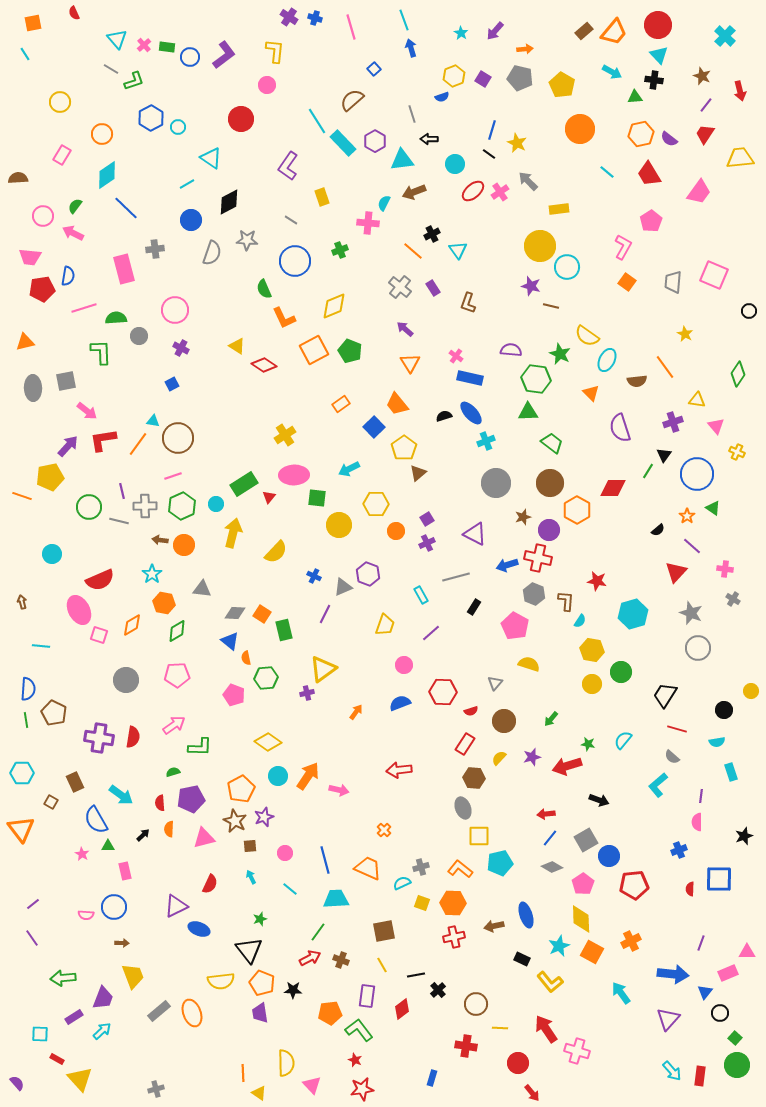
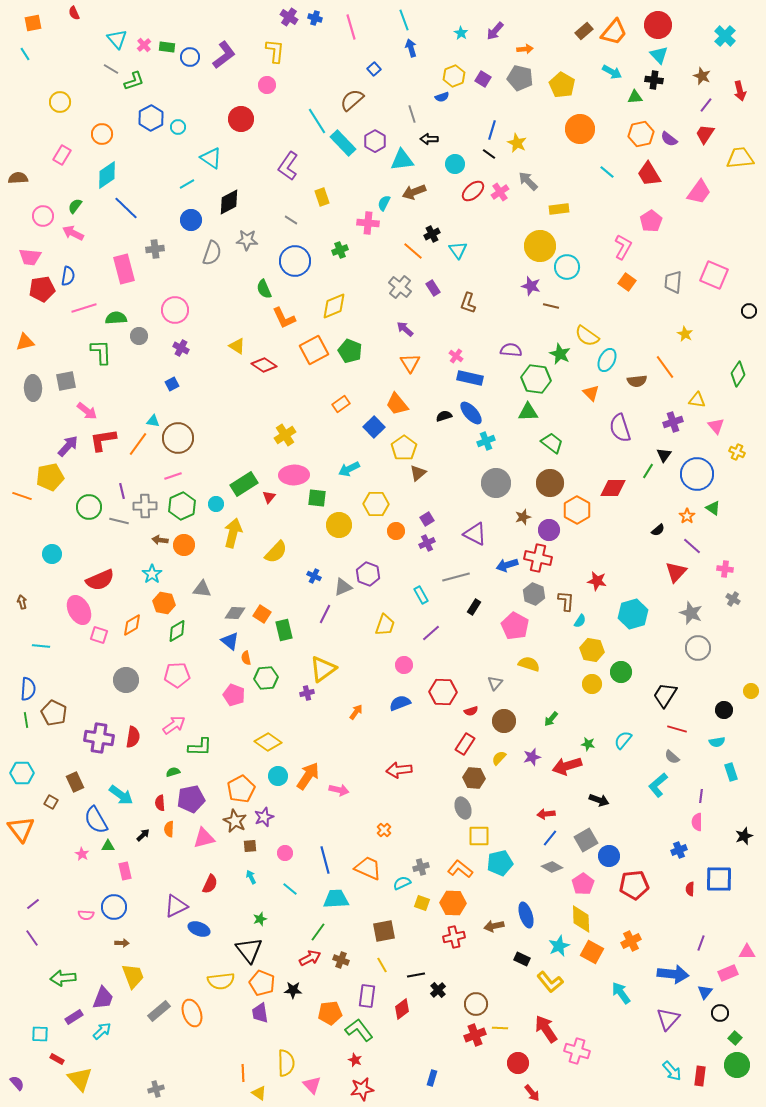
red cross at (466, 1046): moved 9 px right, 11 px up; rotated 30 degrees counterclockwise
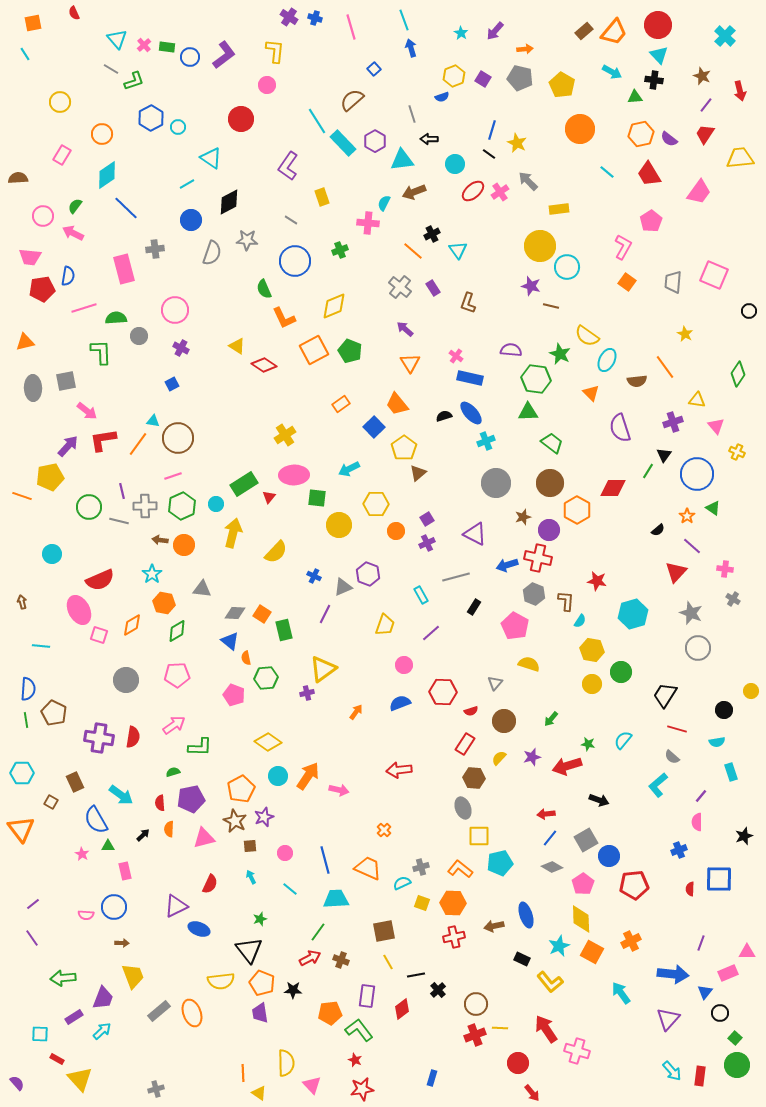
purple line at (701, 796): rotated 32 degrees clockwise
yellow line at (382, 965): moved 6 px right, 3 px up
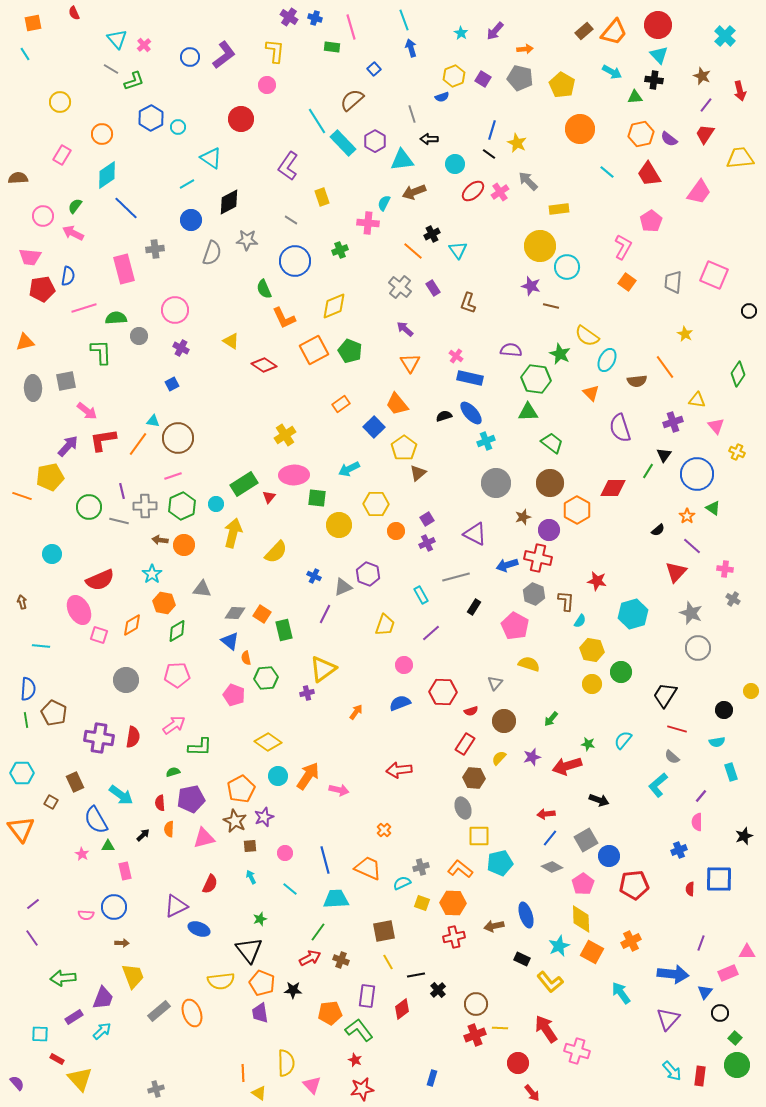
green rectangle at (167, 47): moved 165 px right
yellow triangle at (237, 346): moved 6 px left, 5 px up
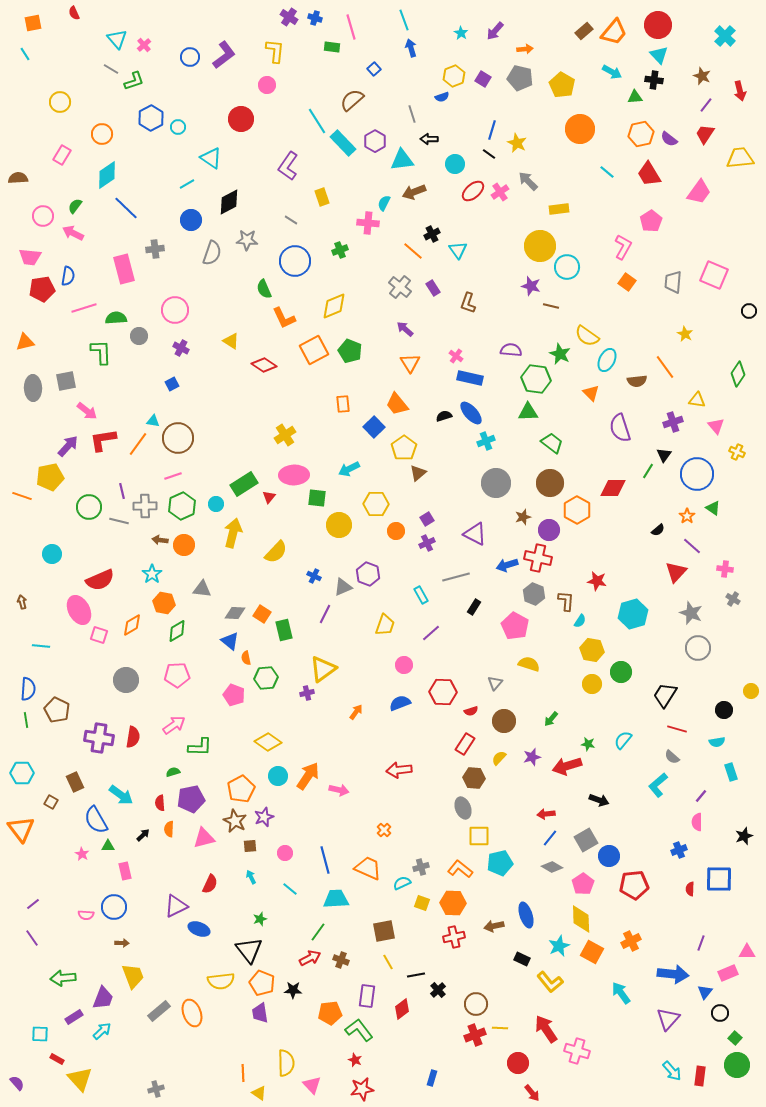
orange rectangle at (341, 404): moved 2 px right; rotated 60 degrees counterclockwise
brown pentagon at (54, 713): moved 3 px right, 3 px up
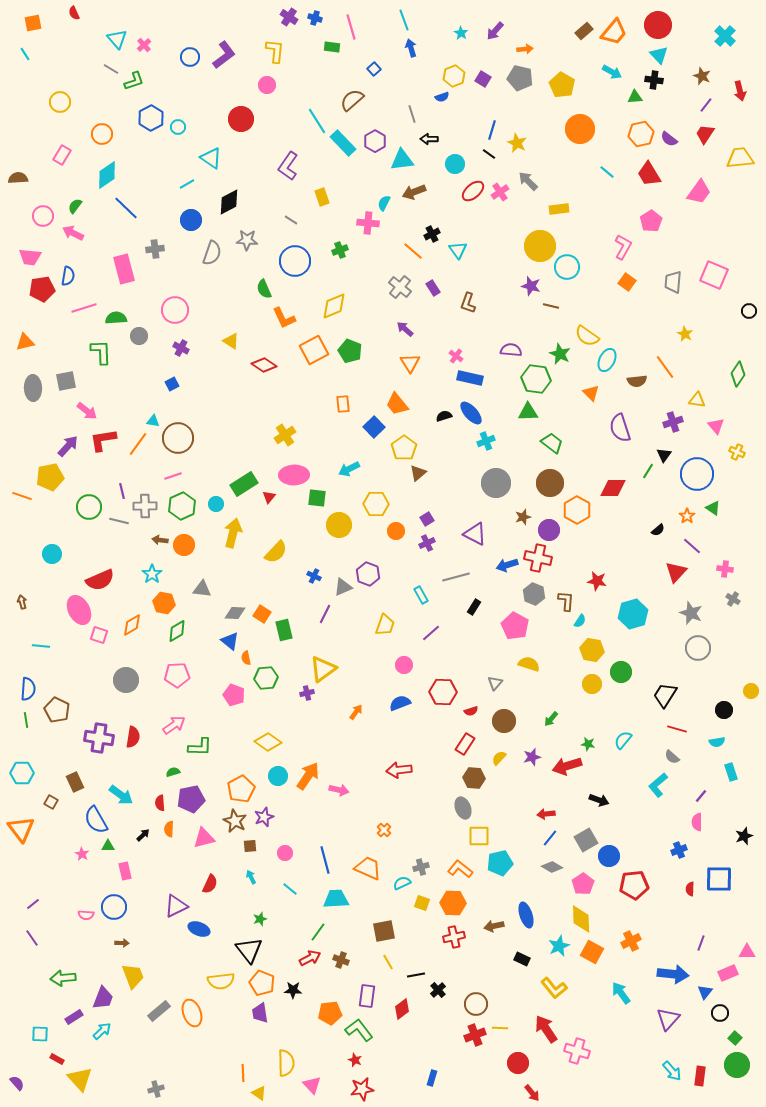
yellow L-shape at (550, 982): moved 4 px right, 6 px down
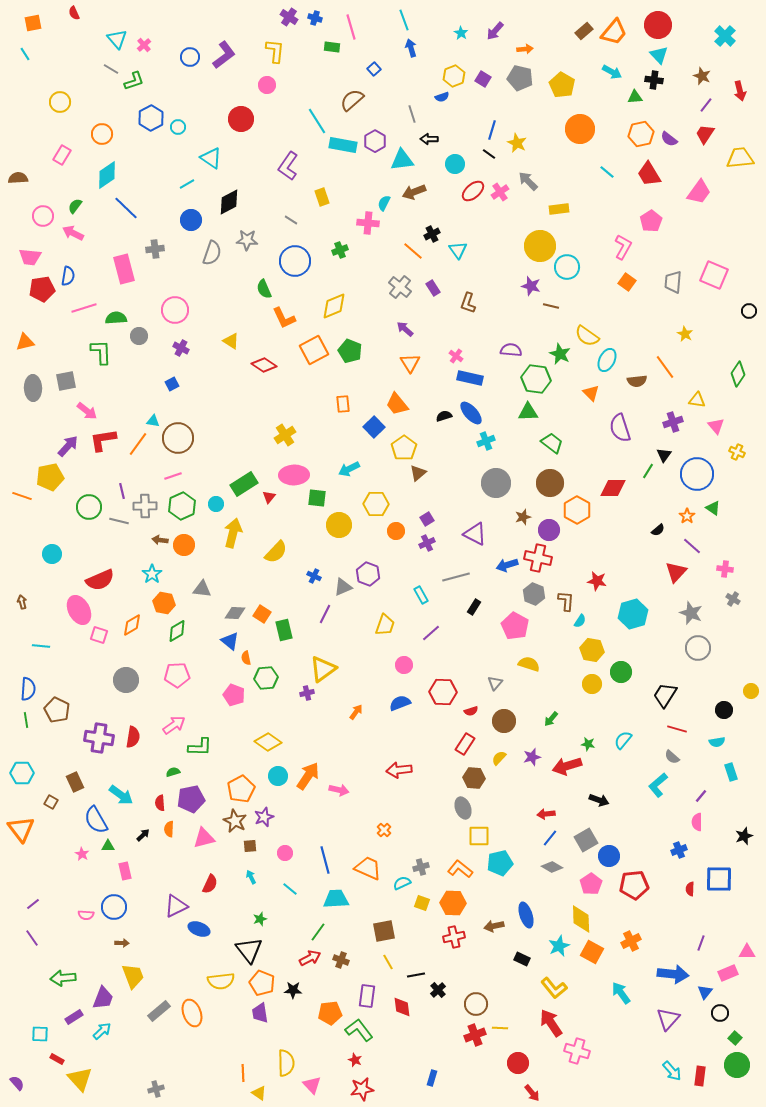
cyan rectangle at (343, 143): moved 2 px down; rotated 36 degrees counterclockwise
pink pentagon at (583, 884): moved 8 px right
red diamond at (402, 1009): moved 2 px up; rotated 60 degrees counterclockwise
red arrow at (546, 1029): moved 5 px right, 6 px up
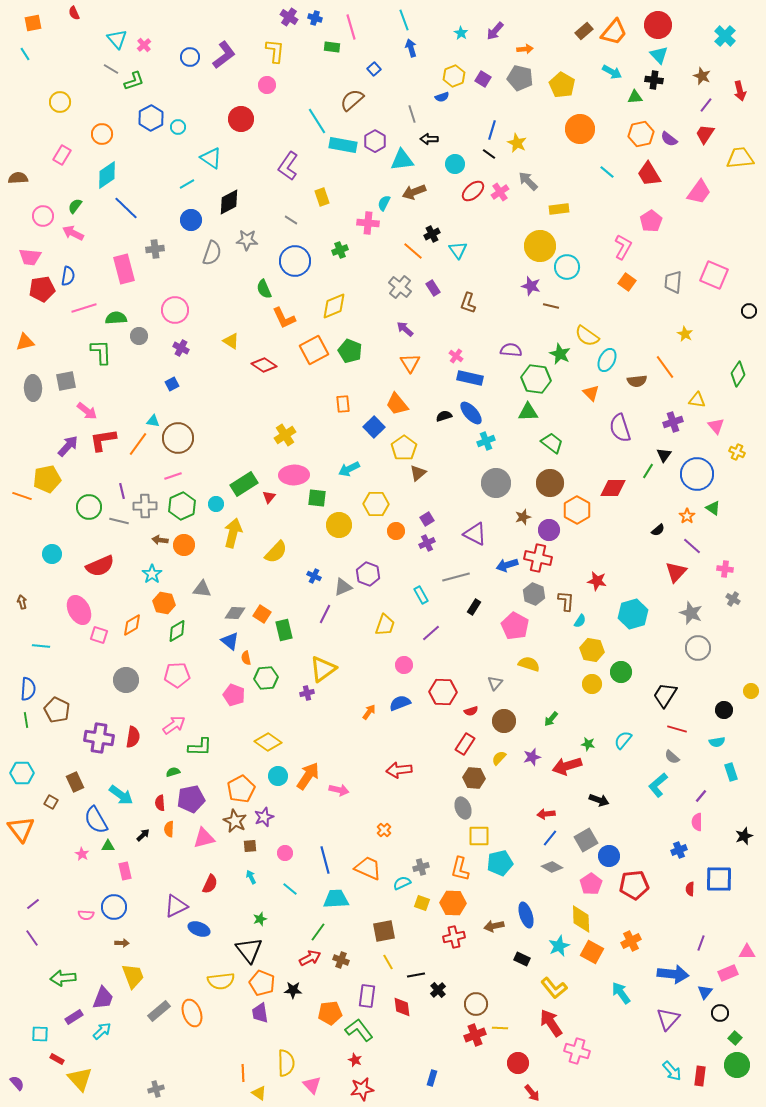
yellow pentagon at (50, 477): moved 3 px left, 2 px down
red semicircle at (100, 580): moved 14 px up
orange arrow at (356, 712): moved 13 px right
orange L-shape at (460, 869): rotated 115 degrees counterclockwise
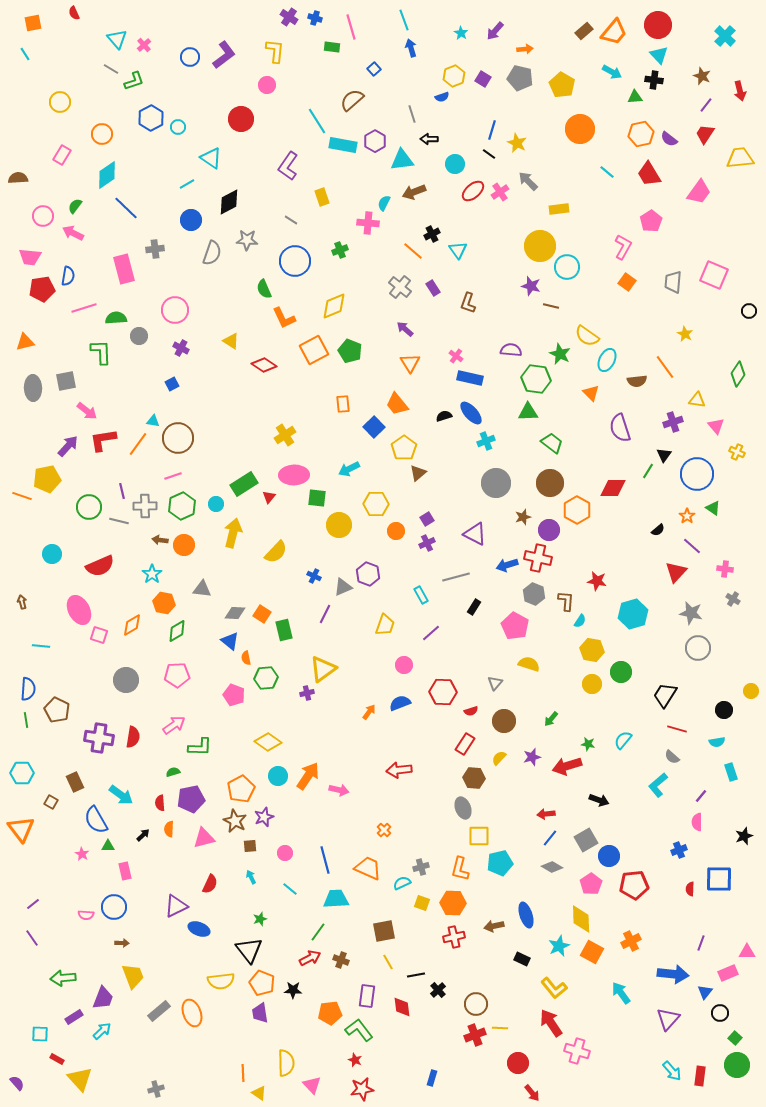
gray star at (691, 613): rotated 10 degrees counterclockwise
